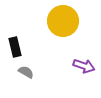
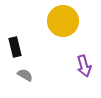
purple arrow: rotated 55 degrees clockwise
gray semicircle: moved 1 px left, 3 px down
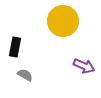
black rectangle: rotated 24 degrees clockwise
purple arrow: rotated 50 degrees counterclockwise
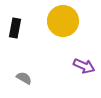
black rectangle: moved 19 px up
gray semicircle: moved 1 px left, 3 px down
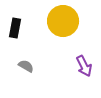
purple arrow: rotated 40 degrees clockwise
gray semicircle: moved 2 px right, 12 px up
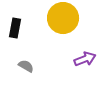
yellow circle: moved 3 px up
purple arrow: moved 1 px right, 7 px up; rotated 85 degrees counterclockwise
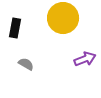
gray semicircle: moved 2 px up
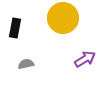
purple arrow: rotated 10 degrees counterclockwise
gray semicircle: rotated 42 degrees counterclockwise
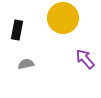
black rectangle: moved 2 px right, 2 px down
purple arrow: rotated 100 degrees counterclockwise
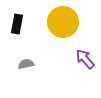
yellow circle: moved 4 px down
black rectangle: moved 6 px up
